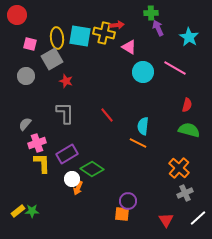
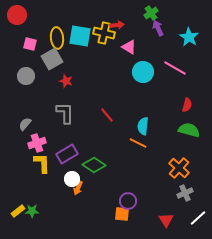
green cross: rotated 32 degrees counterclockwise
green diamond: moved 2 px right, 4 px up
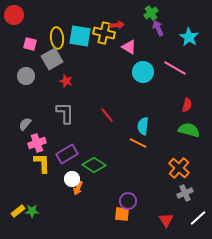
red circle: moved 3 px left
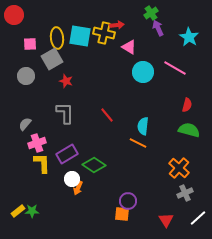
pink square: rotated 16 degrees counterclockwise
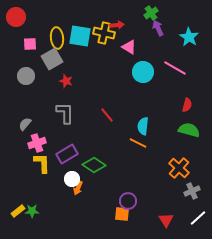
red circle: moved 2 px right, 2 px down
gray cross: moved 7 px right, 2 px up
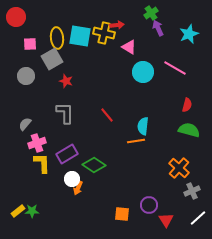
cyan star: moved 3 px up; rotated 18 degrees clockwise
orange line: moved 2 px left, 2 px up; rotated 36 degrees counterclockwise
purple circle: moved 21 px right, 4 px down
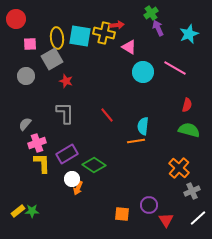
red circle: moved 2 px down
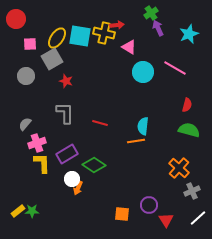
yellow ellipse: rotated 40 degrees clockwise
red line: moved 7 px left, 8 px down; rotated 35 degrees counterclockwise
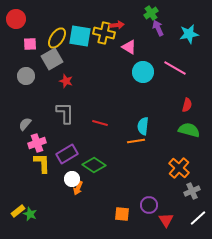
cyan star: rotated 12 degrees clockwise
green star: moved 2 px left, 3 px down; rotated 24 degrees clockwise
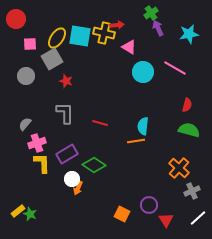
orange square: rotated 21 degrees clockwise
